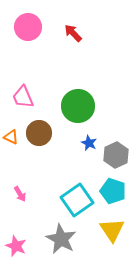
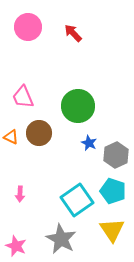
pink arrow: rotated 35 degrees clockwise
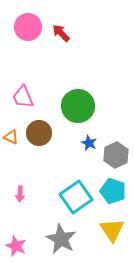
red arrow: moved 12 px left
cyan square: moved 1 px left, 3 px up
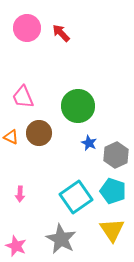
pink circle: moved 1 px left, 1 px down
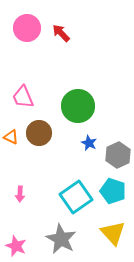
gray hexagon: moved 2 px right
yellow triangle: moved 1 px right, 3 px down; rotated 8 degrees counterclockwise
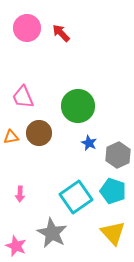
orange triangle: rotated 35 degrees counterclockwise
gray star: moved 9 px left, 6 px up
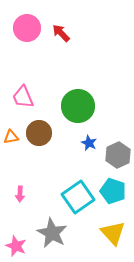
cyan square: moved 2 px right
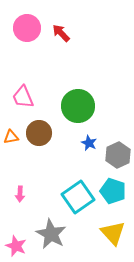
gray star: moved 1 px left, 1 px down
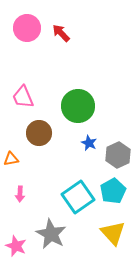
orange triangle: moved 22 px down
cyan pentagon: rotated 25 degrees clockwise
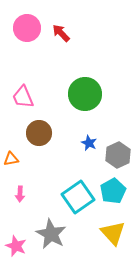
green circle: moved 7 px right, 12 px up
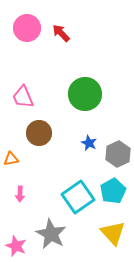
gray hexagon: moved 1 px up
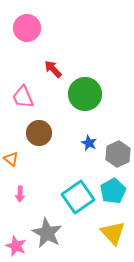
red arrow: moved 8 px left, 36 px down
orange triangle: rotated 49 degrees clockwise
gray star: moved 4 px left, 1 px up
